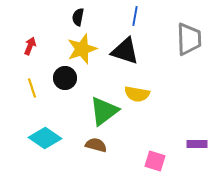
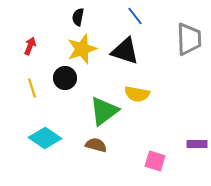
blue line: rotated 48 degrees counterclockwise
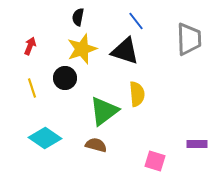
blue line: moved 1 px right, 5 px down
yellow semicircle: rotated 105 degrees counterclockwise
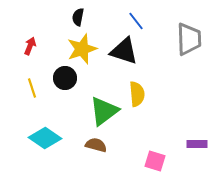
black triangle: moved 1 px left
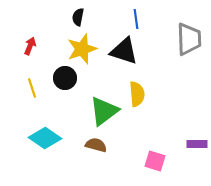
blue line: moved 2 px up; rotated 30 degrees clockwise
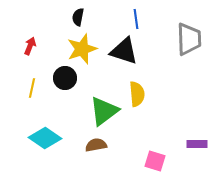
yellow line: rotated 30 degrees clockwise
brown semicircle: rotated 25 degrees counterclockwise
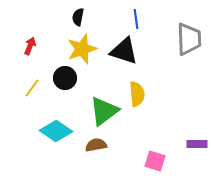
yellow line: rotated 24 degrees clockwise
cyan diamond: moved 11 px right, 7 px up
